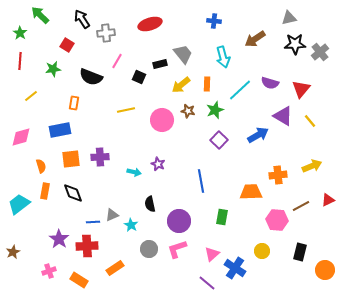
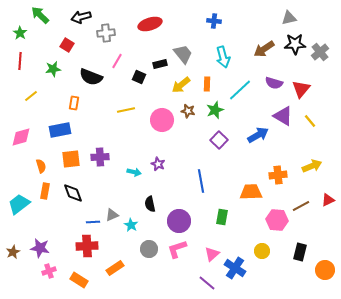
black arrow at (82, 19): moved 1 px left, 2 px up; rotated 72 degrees counterclockwise
brown arrow at (255, 39): moved 9 px right, 10 px down
purple semicircle at (270, 83): moved 4 px right
purple star at (59, 239): moved 19 px left, 9 px down; rotated 24 degrees counterclockwise
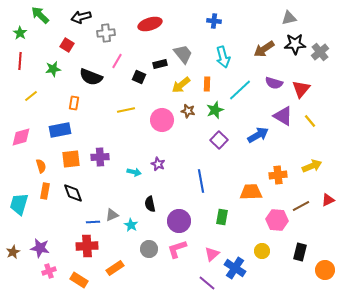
cyan trapezoid at (19, 204): rotated 35 degrees counterclockwise
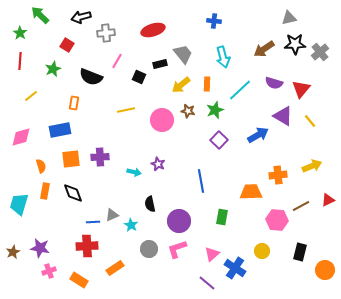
red ellipse at (150, 24): moved 3 px right, 6 px down
green star at (53, 69): rotated 14 degrees counterclockwise
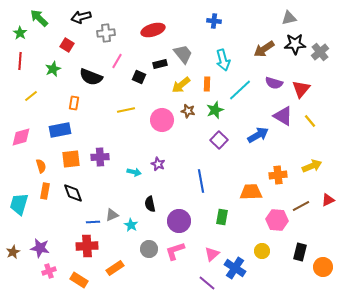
green arrow at (40, 15): moved 1 px left, 3 px down
cyan arrow at (223, 57): moved 3 px down
pink L-shape at (177, 249): moved 2 px left, 2 px down
orange circle at (325, 270): moved 2 px left, 3 px up
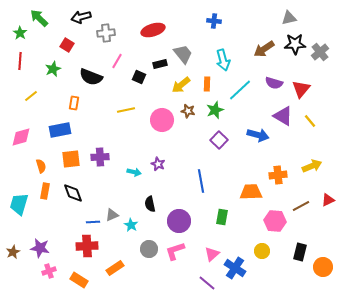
blue arrow at (258, 135): rotated 45 degrees clockwise
pink hexagon at (277, 220): moved 2 px left, 1 px down
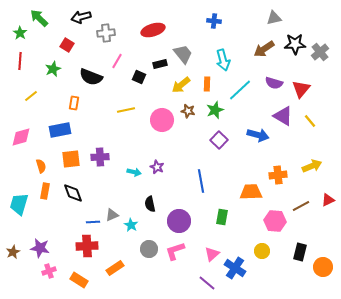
gray triangle at (289, 18): moved 15 px left
purple star at (158, 164): moved 1 px left, 3 px down
